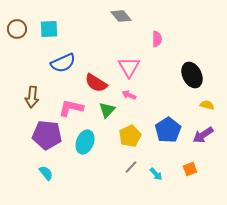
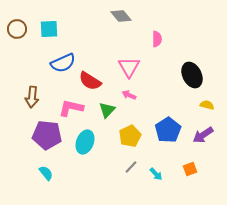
red semicircle: moved 6 px left, 2 px up
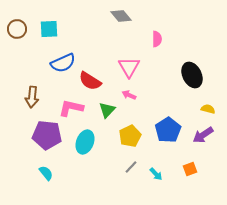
yellow semicircle: moved 1 px right, 4 px down
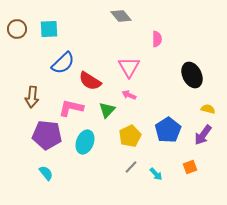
blue semicircle: rotated 20 degrees counterclockwise
purple arrow: rotated 20 degrees counterclockwise
orange square: moved 2 px up
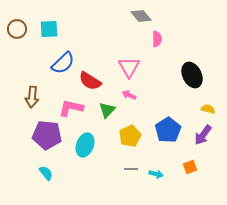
gray diamond: moved 20 px right
cyan ellipse: moved 3 px down
gray line: moved 2 px down; rotated 48 degrees clockwise
cyan arrow: rotated 32 degrees counterclockwise
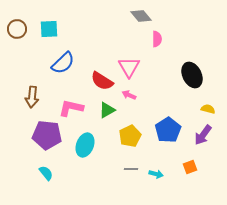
red semicircle: moved 12 px right
green triangle: rotated 18 degrees clockwise
